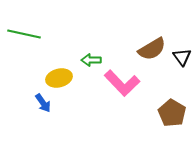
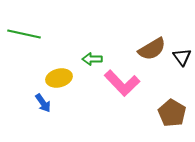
green arrow: moved 1 px right, 1 px up
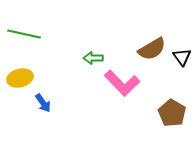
green arrow: moved 1 px right, 1 px up
yellow ellipse: moved 39 px left
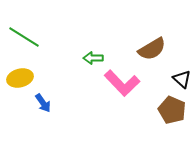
green line: moved 3 px down; rotated 20 degrees clockwise
black triangle: moved 22 px down; rotated 12 degrees counterclockwise
brown pentagon: moved 3 px up; rotated 8 degrees counterclockwise
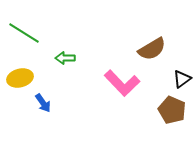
green line: moved 4 px up
green arrow: moved 28 px left
black triangle: rotated 42 degrees clockwise
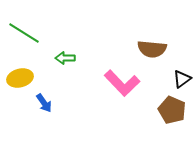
brown semicircle: rotated 36 degrees clockwise
blue arrow: moved 1 px right
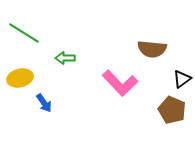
pink L-shape: moved 2 px left
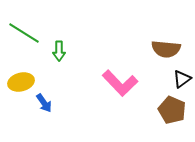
brown semicircle: moved 14 px right
green arrow: moved 6 px left, 7 px up; rotated 90 degrees counterclockwise
yellow ellipse: moved 1 px right, 4 px down
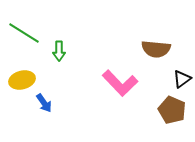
brown semicircle: moved 10 px left
yellow ellipse: moved 1 px right, 2 px up
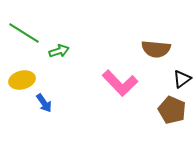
green arrow: rotated 108 degrees counterclockwise
